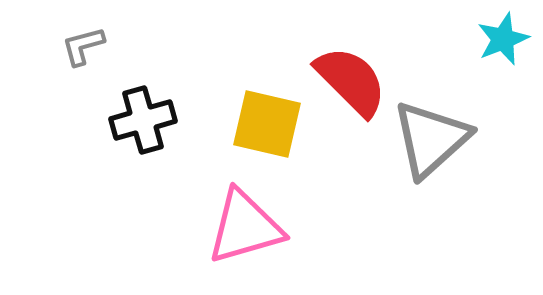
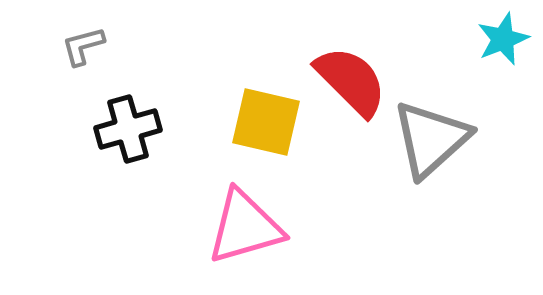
black cross: moved 15 px left, 9 px down
yellow square: moved 1 px left, 2 px up
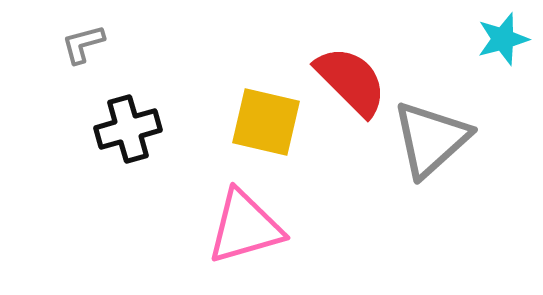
cyan star: rotated 6 degrees clockwise
gray L-shape: moved 2 px up
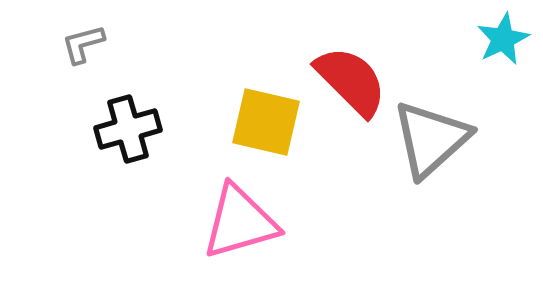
cyan star: rotated 10 degrees counterclockwise
pink triangle: moved 5 px left, 5 px up
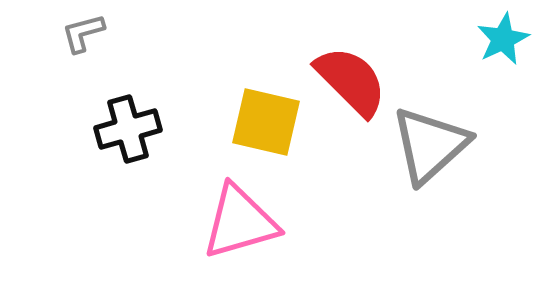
gray L-shape: moved 11 px up
gray triangle: moved 1 px left, 6 px down
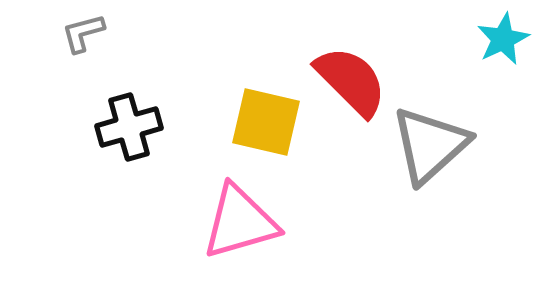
black cross: moved 1 px right, 2 px up
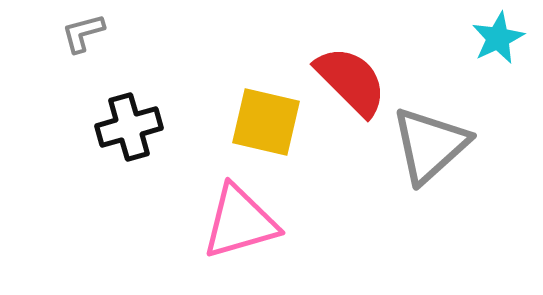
cyan star: moved 5 px left, 1 px up
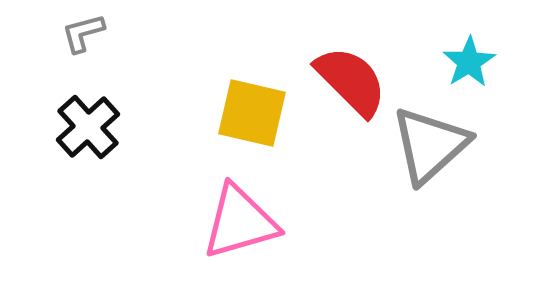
cyan star: moved 29 px left, 24 px down; rotated 6 degrees counterclockwise
yellow square: moved 14 px left, 9 px up
black cross: moved 41 px left; rotated 26 degrees counterclockwise
